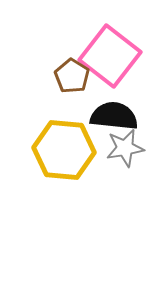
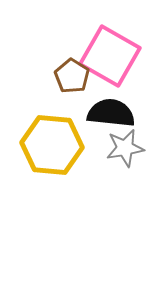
pink square: rotated 8 degrees counterclockwise
black semicircle: moved 3 px left, 3 px up
yellow hexagon: moved 12 px left, 5 px up
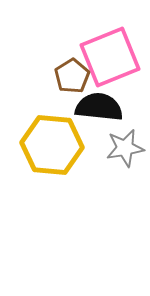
pink square: moved 1 px down; rotated 38 degrees clockwise
brown pentagon: rotated 8 degrees clockwise
black semicircle: moved 12 px left, 6 px up
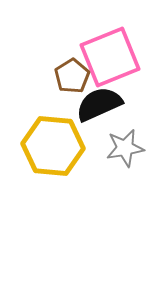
black semicircle: moved 3 px up; rotated 30 degrees counterclockwise
yellow hexagon: moved 1 px right, 1 px down
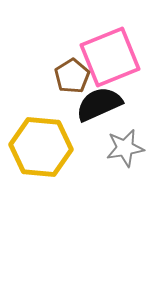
yellow hexagon: moved 12 px left, 1 px down
